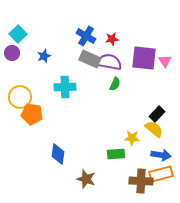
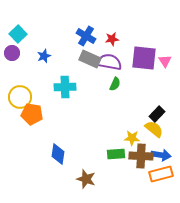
brown cross: moved 25 px up
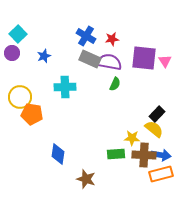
brown cross: moved 3 px right, 1 px up
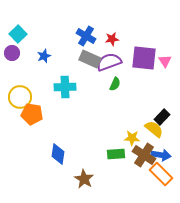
purple semicircle: rotated 30 degrees counterclockwise
black rectangle: moved 5 px right, 3 px down
brown cross: rotated 30 degrees clockwise
orange rectangle: rotated 60 degrees clockwise
brown star: moved 2 px left; rotated 12 degrees clockwise
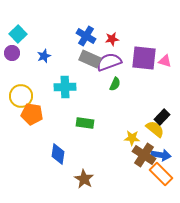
pink triangle: rotated 40 degrees counterclockwise
yellow circle: moved 1 px right, 1 px up
yellow semicircle: moved 1 px right
green rectangle: moved 31 px left, 31 px up; rotated 12 degrees clockwise
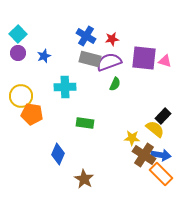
purple circle: moved 6 px right
gray rectangle: rotated 10 degrees counterclockwise
black rectangle: moved 1 px right, 1 px up
blue diamond: rotated 15 degrees clockwise
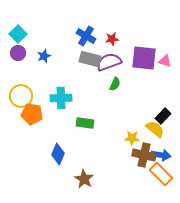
cyan cross: moved 4 px left, 11 px down
brown cross: rotated 20 degrees counterclockwise
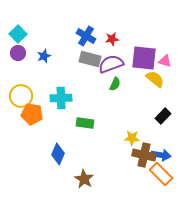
purple semicircle: moved 2 px right, 2 px down
yellow semicircle: moved 50 px up
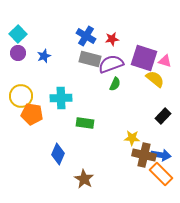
purple square: rotated 12 degrees clockwise
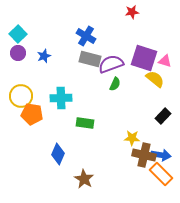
red star: moved 20 px right, 27 px up
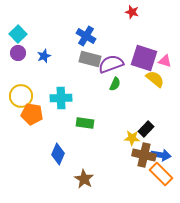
red star: rotated 24 degrees clockwise
black rectangle: moved 17 px left, 13 px down
